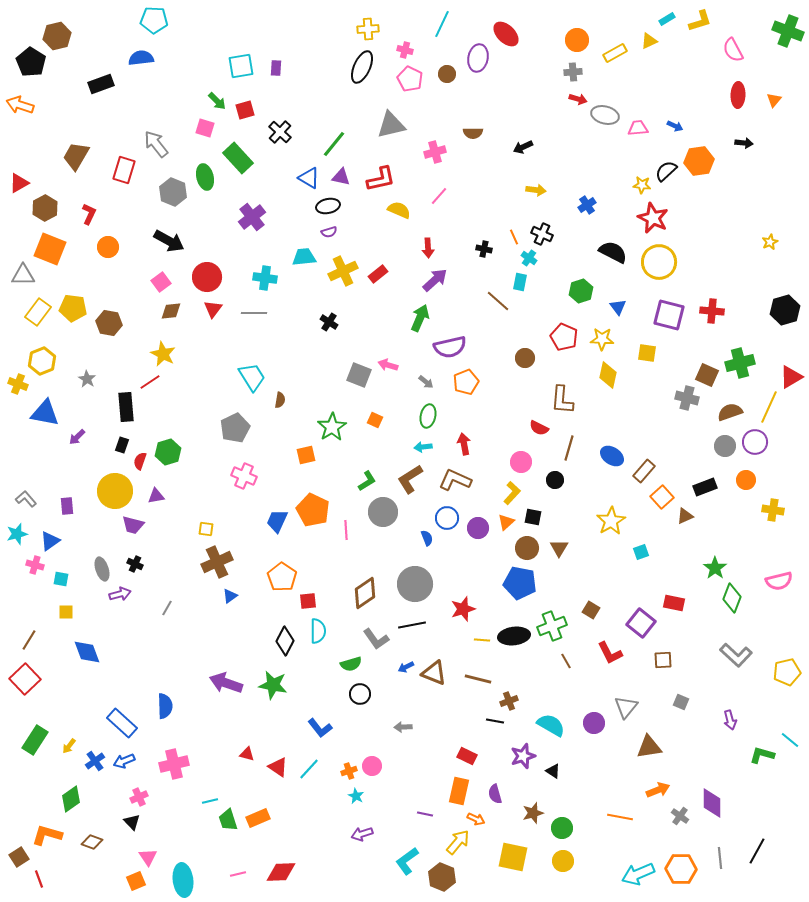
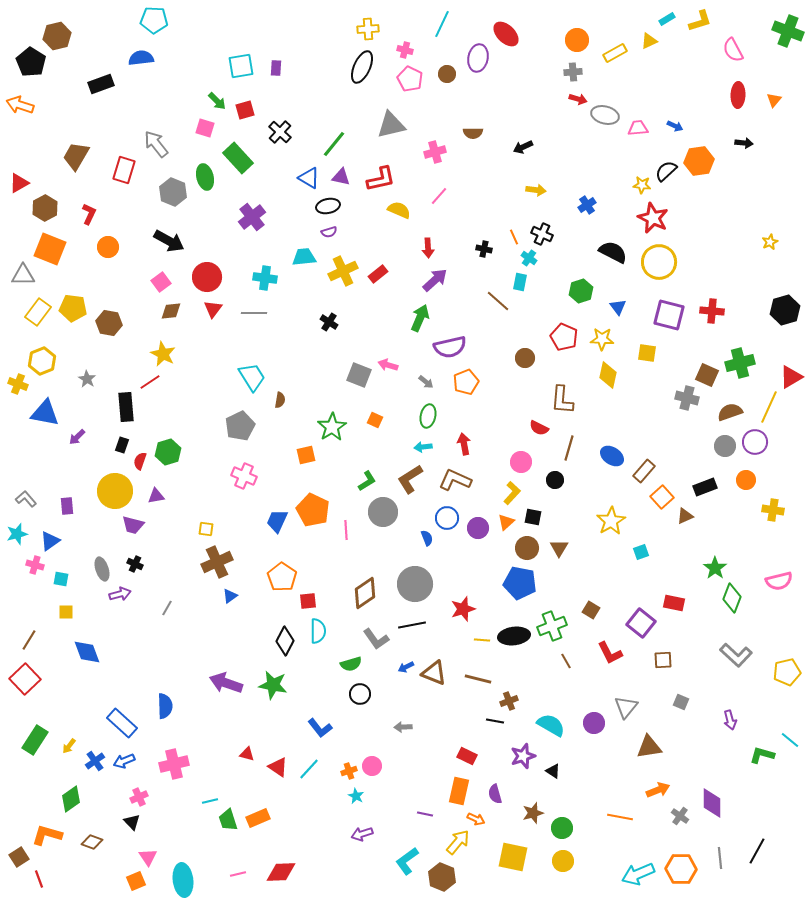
gray pentagon at (235, 428): moved 5 px right, 2 px up
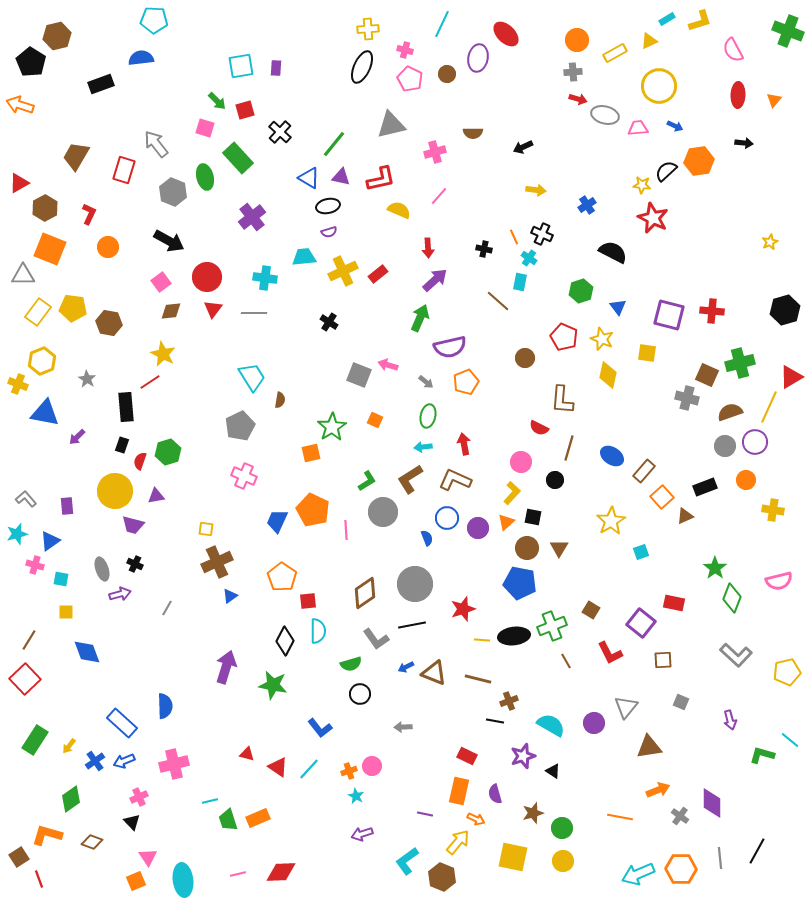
yellow circle at (659, 262): moved 176 px up
yellow star at (602, 339): rotated 20 degrees clockwise
orange square at (306, 455): moved 5 px right, 2 px up
purple arrow at (226, 683): moved 16 px up; rotated 88 degrees clockwise
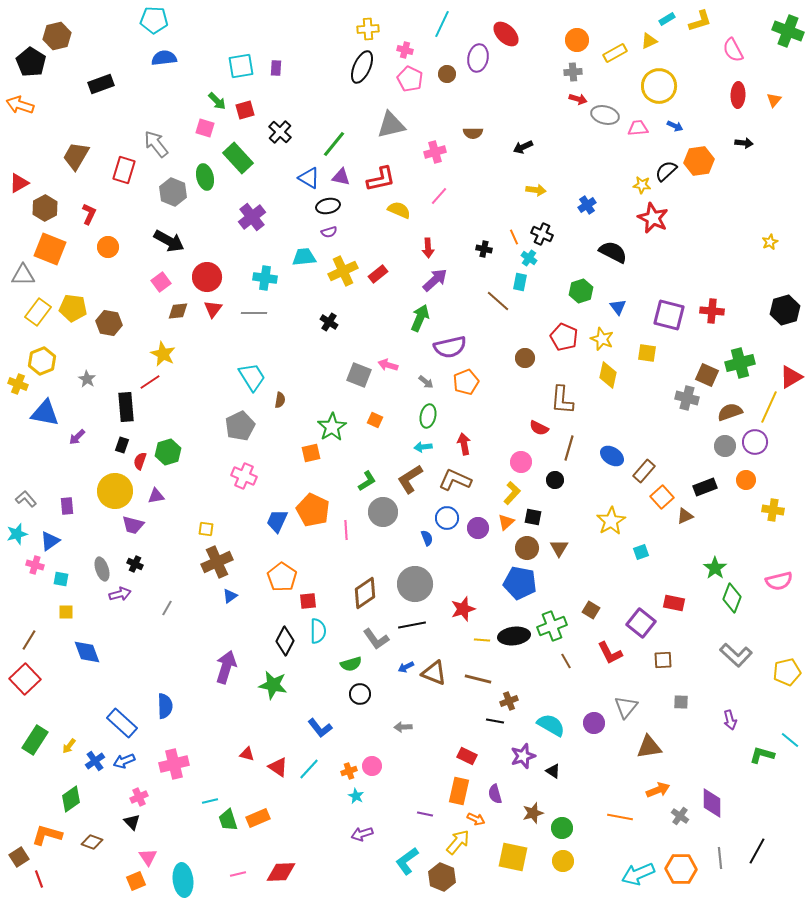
blue semicircle at (141, 58): moved 23 px right
brown diamond at (171, 311): moved 7 px right
gray square at (681, 702): rotated 21 degrees counterclockwise
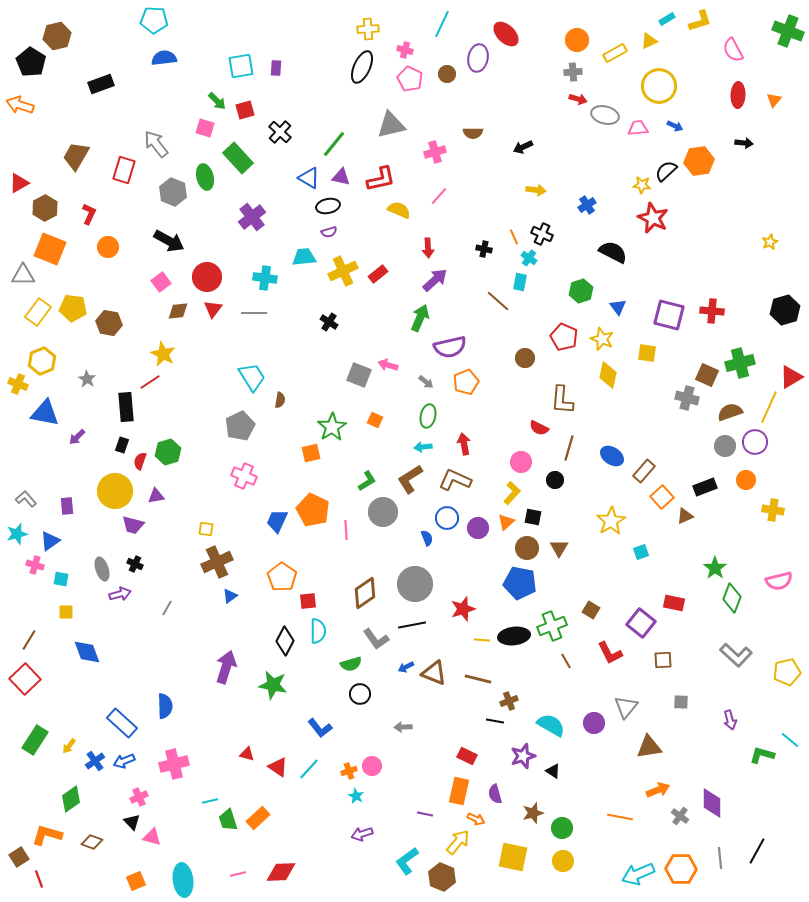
orange rectangle at (258, 818): rotated 20 degrees counterclockwise
pink triangle at (148, 857): moved 4 px right, 20 px up; rotated 42 degrees counterclockwise
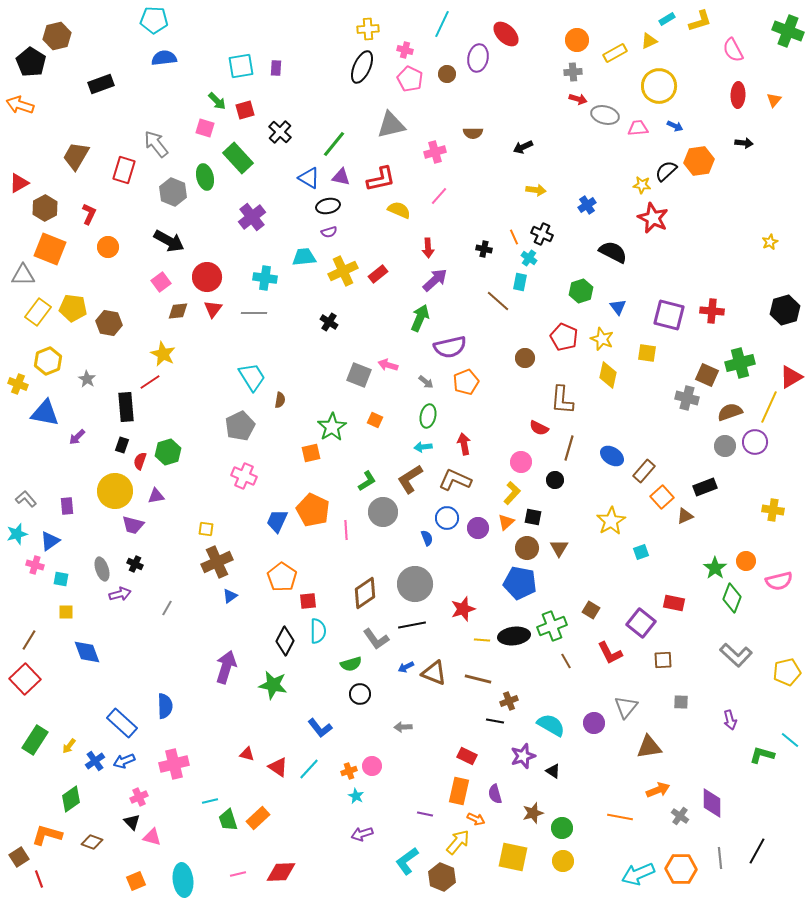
yellow hexagon at (42, 361): moved 6 px right
orange circle at (746, 480): moved 81 px down
